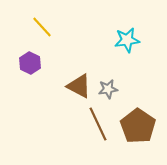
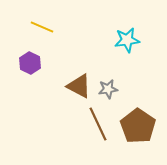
yellow line: rotated 25 degrees counterclockwise
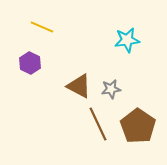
gray star: moved 3 px right
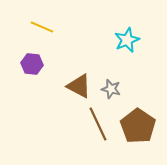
cyan star: rotated 15 degrees counterclockwise
purple hexagon: moved 2 px right, 1 px down; rotated 20 degrees counterclockwise
gray star: rotated 24 degrees clockwise
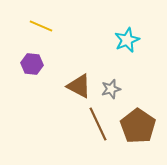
yellow line: moved 1 px left, 1 px up
gray star: rotated 30 degrees counterclockwise
